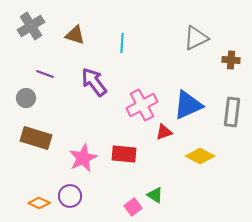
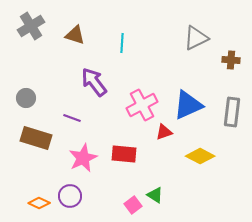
purple line: moved 27 px right, 44 px down
pink square: moved 2 px up
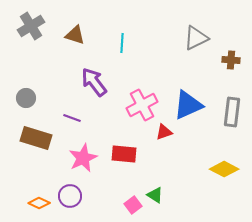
yellow diamond: moved 24 px right, 13 px down
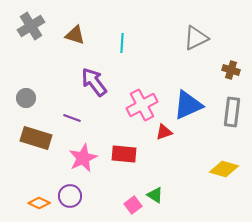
brown cross: moved 10 px down; rotated 12 degrees clockwise
yellow diamond: rotated 12 degrees counterclockwise
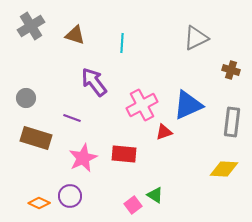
gray rectangle: moved 10 px down
yellow diamond: rotated 12 degrees counterclockwise
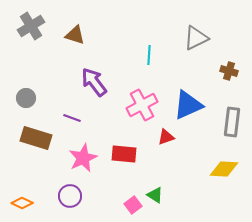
cyan line: moved 27 px right, 12 px down
brown cross: moved 2 px left, 1 px down
red triangle: moved 2 px right, 5 px down
orange diamond: moved 17 px left
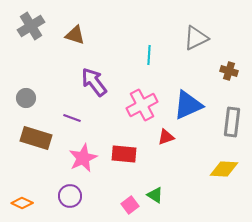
pink square: moved 3 px left
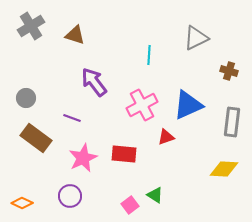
brown rectangle: rotated 20 degrees clockwise
